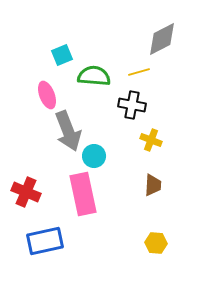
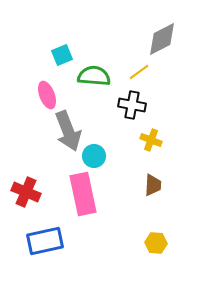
yellow line: rotated 20 degrees counterclockwise
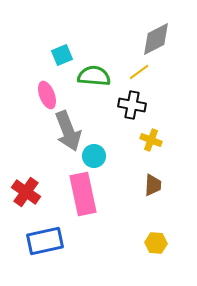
gray diamond: moved 6 px left
red cross: rotated 12 degrees clockwise
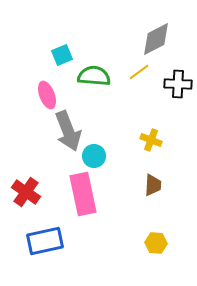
black cross: moved 46 px right, 21 px up; rotated 8 degrees counterclockwise
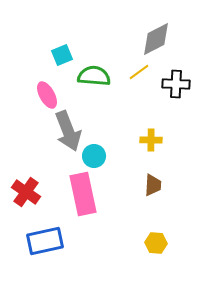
black cross: moved 2 px left
pink ellipse: rotated 8 degrees counterclockwise
yellow cross: rotated 20 degrees counterclockwise
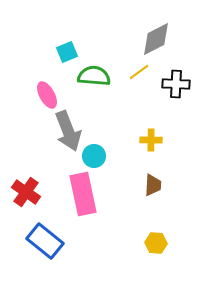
cyan square: moved 5 px right, 3 px up
blue rectangle: rotated 51 degrees clockwise
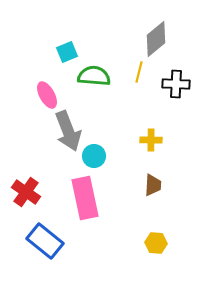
gray diamond: rotated 12 degrees counterclockwise
yellow line: rotated 40 degrees counterclockwise
pink rectangle: moved 2 px right, 4 px down
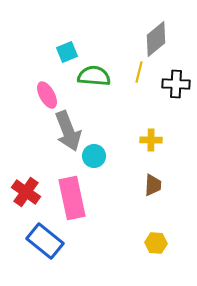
pink rectangle: moved 13 px left
